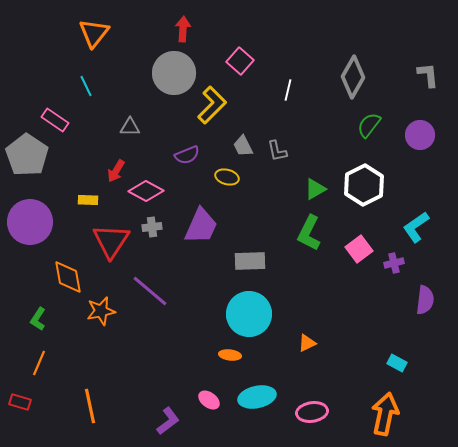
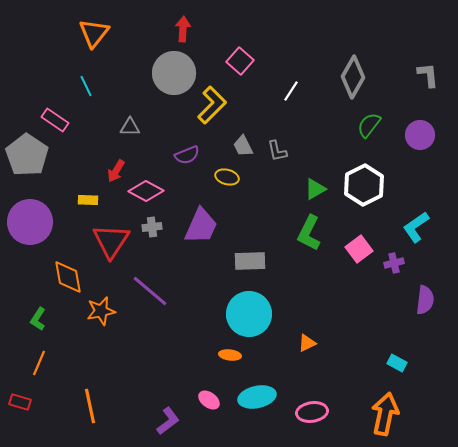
white line at (288, 90): moved 3 px right, 1 px down; rotated 20 degrees clockwise
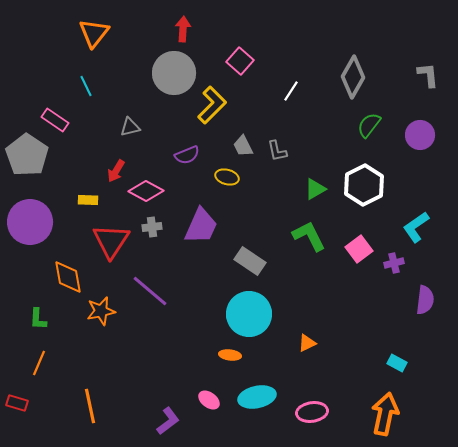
gray triangle at (130, 127): rotated 15 degrees counterclockwise
green L-shape at (309, 233): moved 3 px down; rotated 126 degrees clockwise
gray rectangle at (250, 261): rotated 36 degrees clockwise
green L-shape at (38, 319): rotated 30 degrees counterclockwise
red rectangle at (20, 402): moved 3 px left, 1 px down
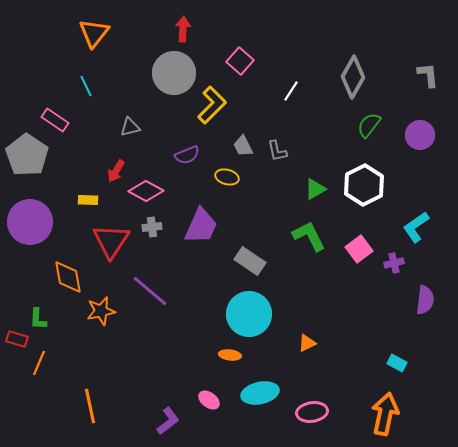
cyan ellipse at (257, 397): moved 3 px right, 4 px up
red rectangle at (17, 403): moved 64 px up
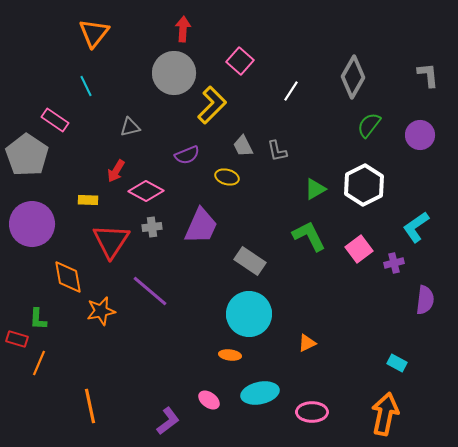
purple circle at (30, 222): moved 2 px right, 2 px down
pink ellipse at (312, 412): rotated 8 degrees clockwise
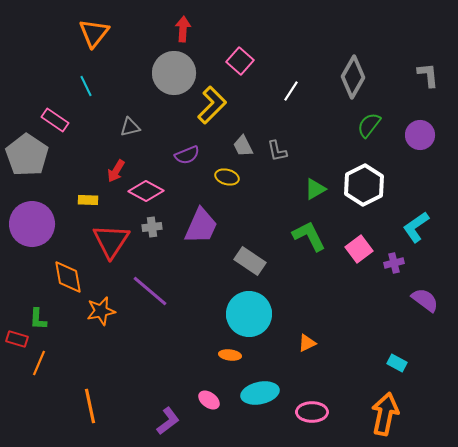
purple semicircle at (425, 300): rotated 60 degrees counterclockwise
